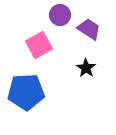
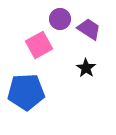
purple circle: moved 4 px down
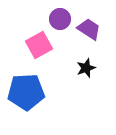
black star: rotated 18 degrees clockwise
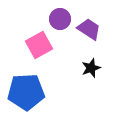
black star: moved 5 px right
